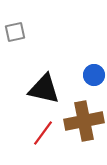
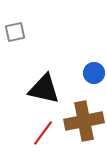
blue circle: moved 2 px up
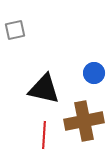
gray square: moved 2 px up
red line: moved 1 px right, 2 px down; rotated 32 degrees counterclockwise
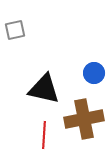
brown cross: moved 2 px up
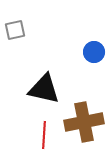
blue circle: moved 21 px up
brown cross: moved 3 px down
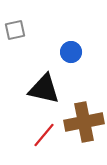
blue circle: moved 23 px left
red line: rotated 36 degrees clockwise
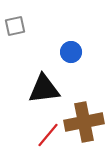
gray square: moved 4 px up
black triangle: rotated 20 degrees counterclockwise
red line: moved 4 px right
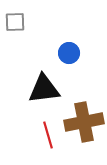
gray square: moved 4 px up; rotated 10 degrees clockwise
blue circle: moved 2 px left, 1 px down
red line: rotated 56 degrees counterclockwise
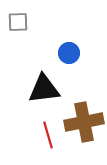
gray square: moved 3 px right
